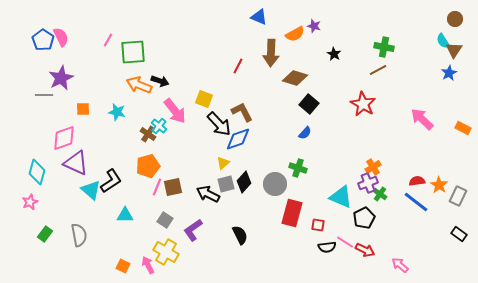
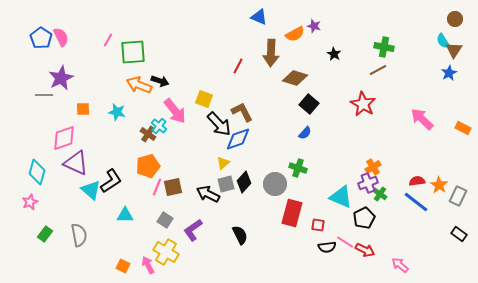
blue pentagon at (43, 40): moved 2 px left, 2 px up
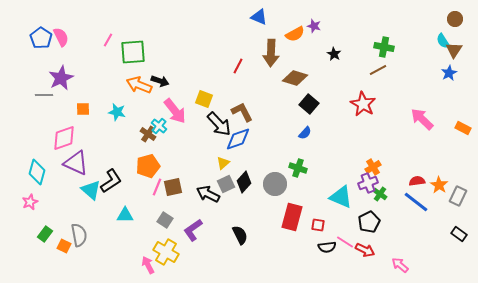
gray square at (226, 184): rotated 12 degrees counterclockwise
red rectangle at (292, 213): moved 4 px down
black pentagon at (364, 218): moved 5 px right, 4 px down
orange square at (123, 266): moved 59 px left, 20 px up
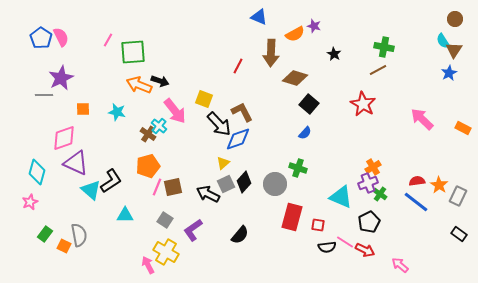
black semicircle at (240, 235): rotated 66 degrees clockwise
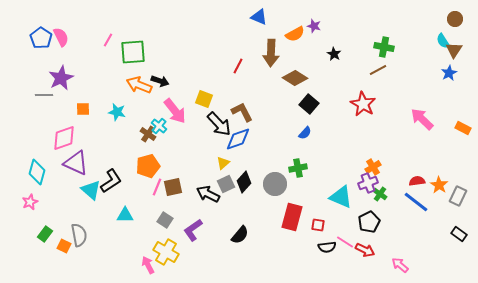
brown diamond at (295, 78): rotated 15 degrees clockwise
green cross at (298, 168): rotated 30 degrees counterclockwise
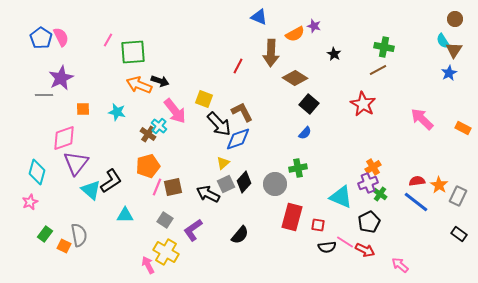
purple triangle at (76, 163): rotated 44 degrees clockwise
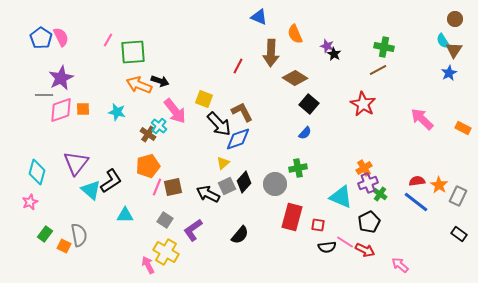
purple star at (314, 26): moved 13 px right, 20 px down
orange semicircle at (295, 34): rotated 96 degrees clockwise
pink diamond at (64, 138): moved 3 px left, 28 px up
orange cross at (373, 167): moved 9 px left, 1 px down
gray square at (226, 184): moved 1 px right, 2 px down
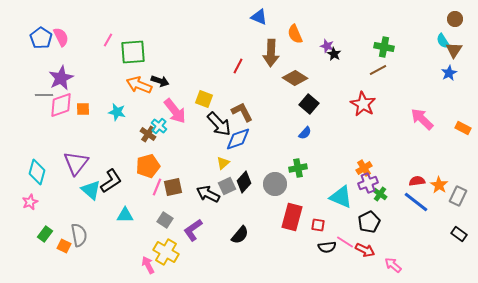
pink diamond at (61, 110): moved 5 px up
pink arrow at (400, 265): moved 7 px left
